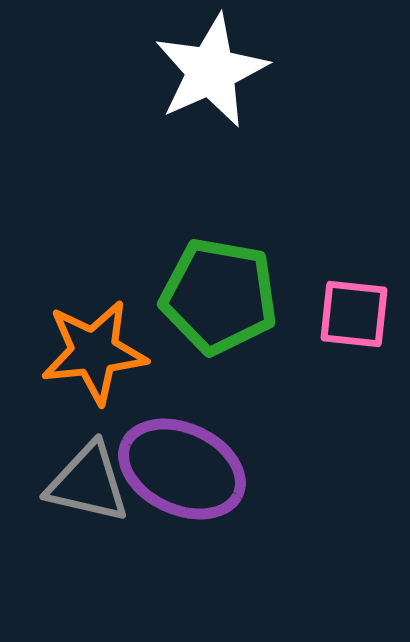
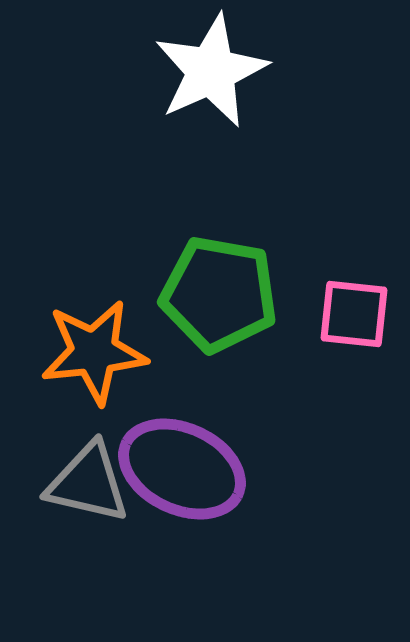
green pentagon: moved 2 px up
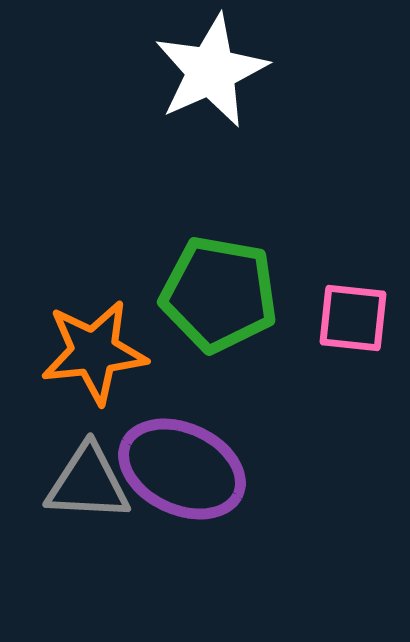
pink square: moved 1 px left, 4 px down
gray triangle: rotated 10 degrees counterclockwise
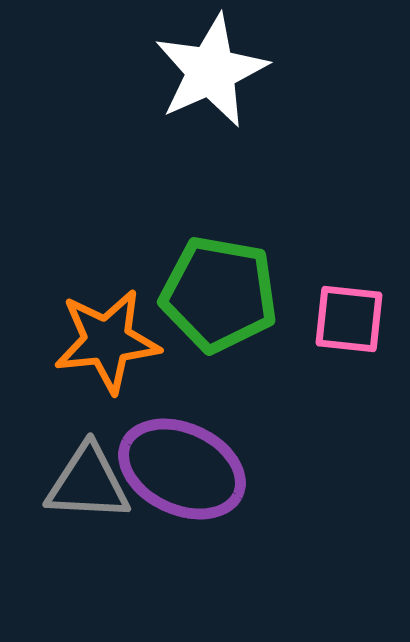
pink square: moved 4 px left, 1 px down
orange star: moved 13 px right, 11 px up
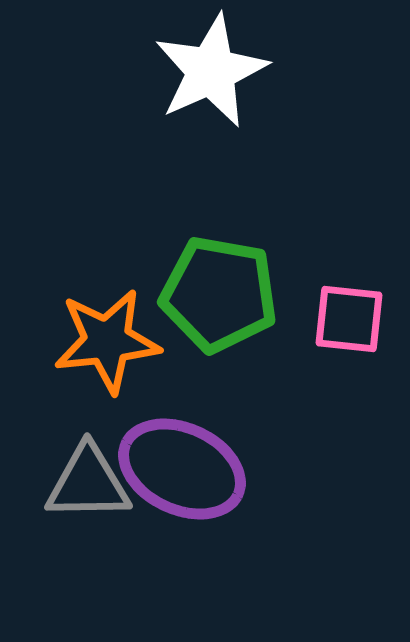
gray triangle: rotated 4 degrees counterclockwise
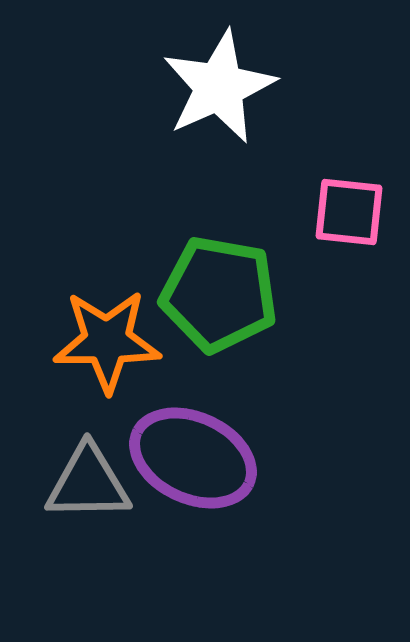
white star: moved 8 px right, 16 px down
pink square: moved 107 px up
orange star: rotated 6 degrees clockwise
purple ellipse: moved 11 px right, 11 px up
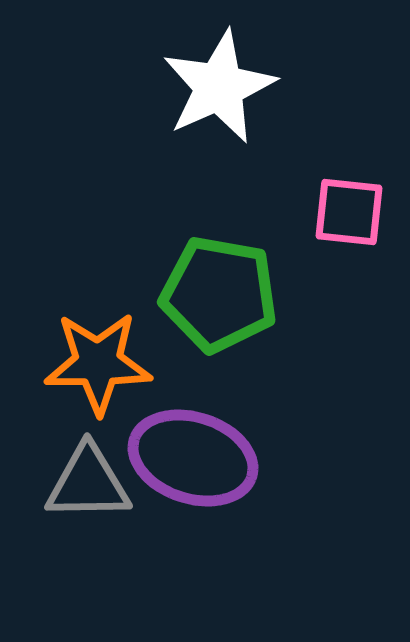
orange star: moved 9 px left, 22 px down
purple ellipse: rotated 7 degrees counterclockwise
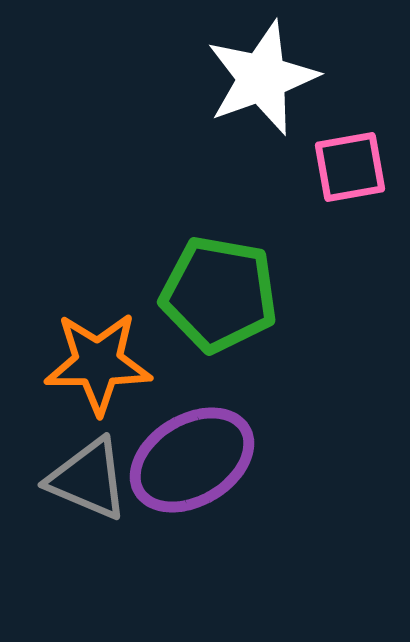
white star: moved 43 px right, 9 px up; rotated 4 degrees clockwise
pink square: moved 1 px right, 45 px up; rotated 16 degrees counterclockwise
purple ellipse: moved 1 px left, 2 px down; rotated 49 degrees counterclockwise
gray triangle: moved 4 px up; rotated 24 degrees clockwise
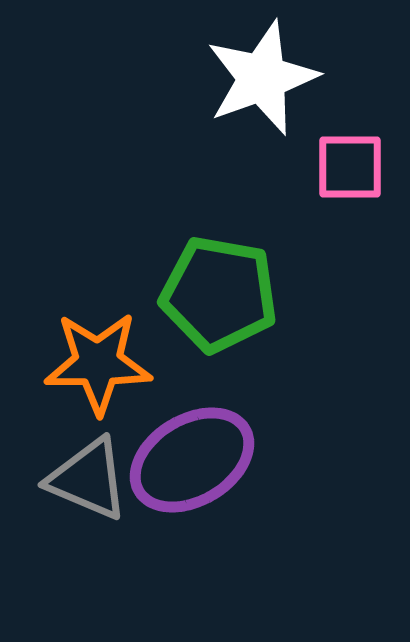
pink square: rotated 10 degrees clockwise
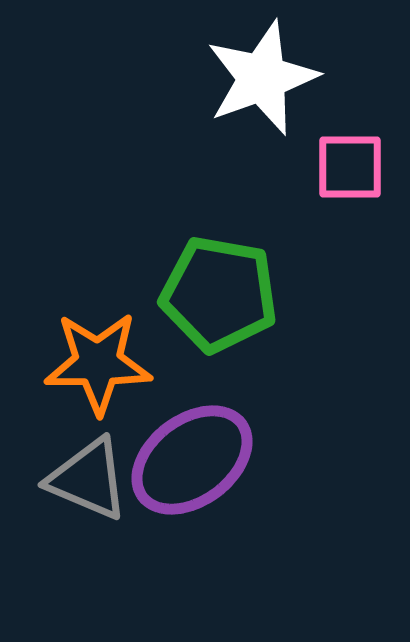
purple ellipse: rotated 6 degrees counterclockwise
